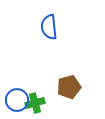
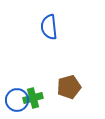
green cross: moved 2 px left, 5 px up
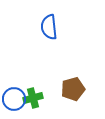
brown pentagon: moved 4 px right, 2 px down
blue circle: moved 3 px left, 1 px up
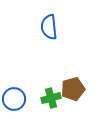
green cross: moved 18 px right
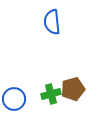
blue semicircle: moved 3 px right, 5 px up
green cross: moved 4 px up
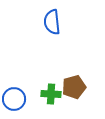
brown pentagon: moved 1 px right, 2 px up
green cross: rotated 18 degrees clockwise
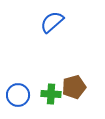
blue semicircle: rotated 55 degrees clockwise
blue circle: moved 4 px right, 4 px up
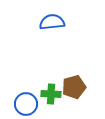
blue semicircle: rotated 35 degrees clockwise
blue circle: moved 8 px right, 9 px down
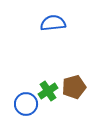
blue semicircle: moved 1 px right, 1 px down
green cross: moved 3 px left, 3 px up; rotated 36 degrees counterclockwise
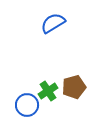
blue semicircle: rotated 25 degrees counterclockwise
blue circle: moved 1 px right, 1 px down
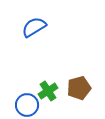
blue semicircle: moved 19 px left, 4 px down
brown pentagon: moved 5 px right, 1 px down
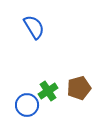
blue semicircle: rotated 90 degrees clockwise
